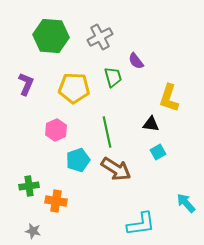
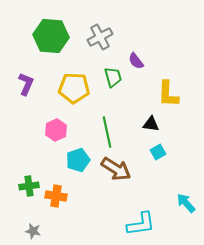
yellow L-shape: moved 1 px left, 4 px up; rotated 16 degrees counterclockwise
orange cross: moved 5 px up
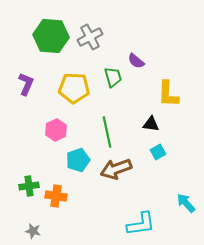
gray cross: moved 10 px left
purple semicircle: rotated 12 degrees counterclockwise
brown arrow: rotated 128 degrees clockwise
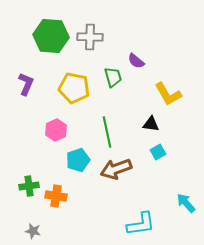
gray cross: rotated 30 degrees clockwise
yellow pentagon: rotated 8 degrees clockwise
yellow L-shape: rotated 32 degrees counterclockwise
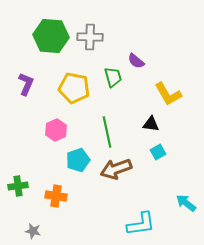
green cross: moved 11 px left
cyan arrow: rotated 10 degrees counterclockwise
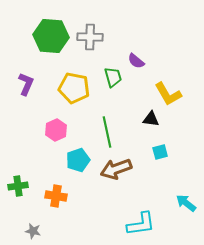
black triangle: moved 5 px up
cyan square: moved 2 px right; rotated 14 degrees clockwise
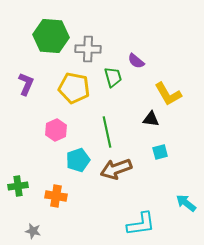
gray cross: moved 2 px left, 12 px down
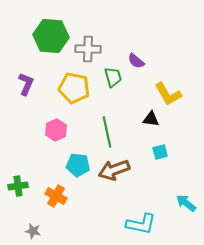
cyan pentagon: moved 5 px down; rotated 25 degrees clockwise
brown arrow: moved 2 px left, 1 px down
orange cross: rotated 20 degrees clockwise
cyan L-shape: rotated 20 degrees clockwise
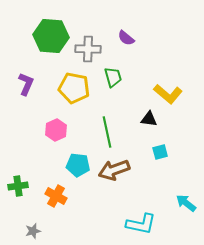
purple semicircle: moved 10 px left, 23 px up
yellow L-shape: rotated 20 degrees counterclockwise
black triangle: moved 2 px left
gray star: rotated 28 degrees counterclockwise
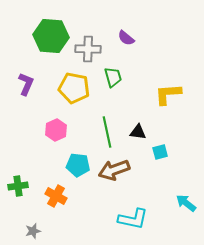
yellow L-shape: rotated 136 degrees clockwise
black triangle: moved 11 px left, 13 px down
cyan L-shape: moved 8 px left, 5 px up
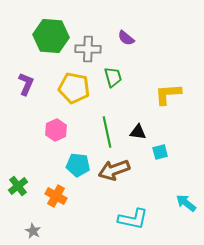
green cross: rotated 30 degrees counterclockwise
gray star: rotated 28 degrees counterclockwise
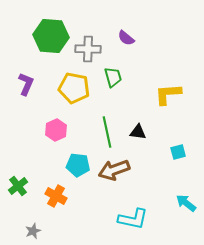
cyan square: moved 18 px right
gray star: rotated 21 degrees clockwise
